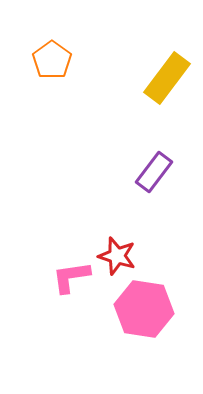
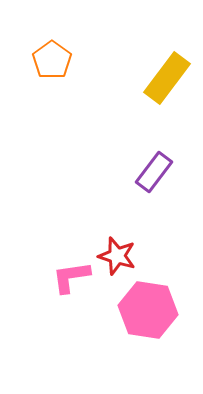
pink hexagon: moved 4 px right, 1 px down
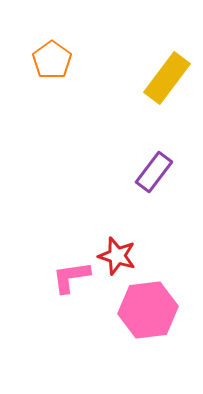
pink hexagon: rotated 16 degrees counterclockwise
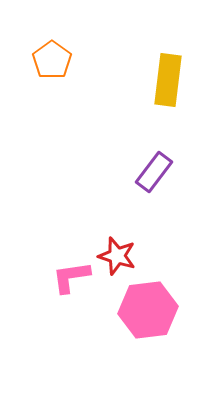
yellow rectangle: moved 1 px right, 2 px down; rotated 30 degrees counterclockwise
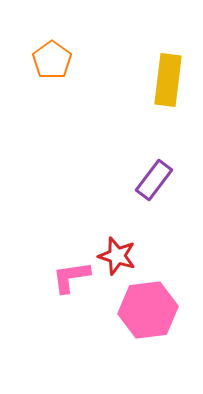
purple rectangle: moved 8 px down
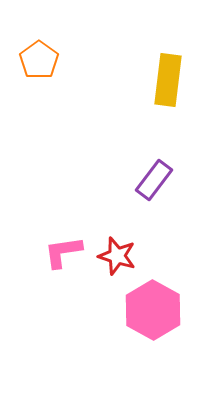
orange pentagon: moved 13 px left
pink L-shape: moved 8 px left, 25 px up
pink hexagon: moved 5 px right; rotated 24 degrees counterclockwise
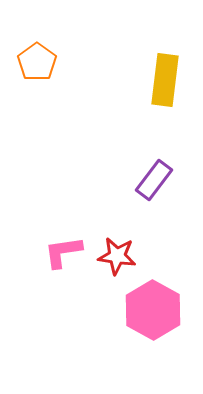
orange pentagon: moved 2 px left, 2 px down
yellow rectangle: moved 3 px left
red star: rotated 9 degrees counterclockwise
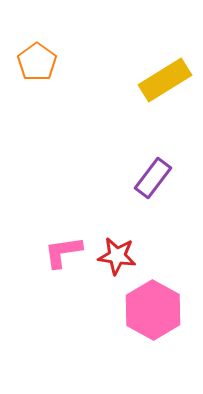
yellow rectangle: rotated 51 degrees clockwise
purple rectangle: moved 1 px left, 2 px up
